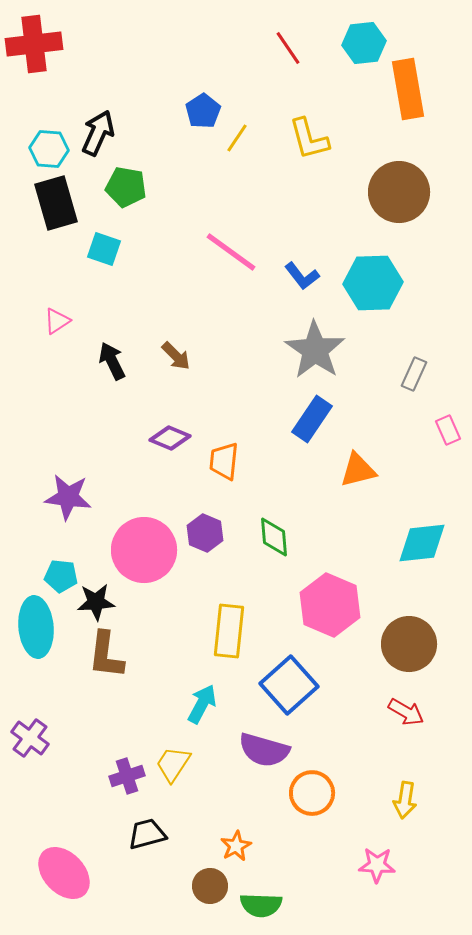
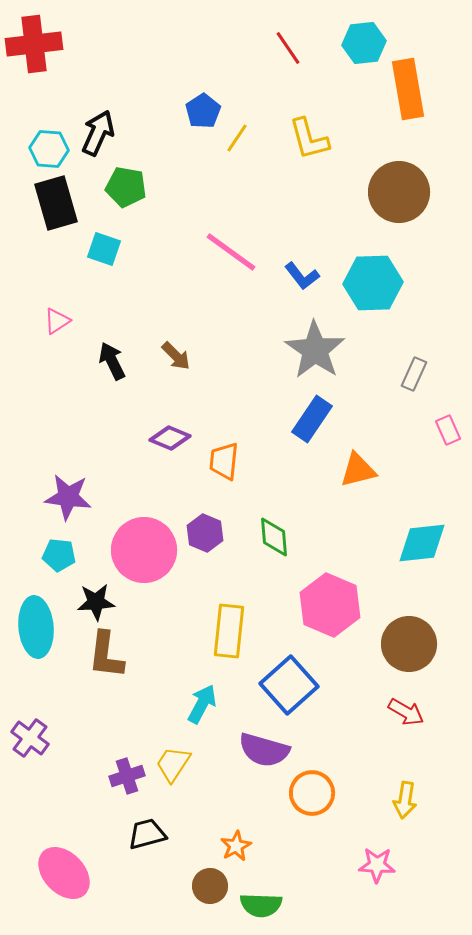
cyan pentagon at (61, 576): moved 2 px left, 21 px up
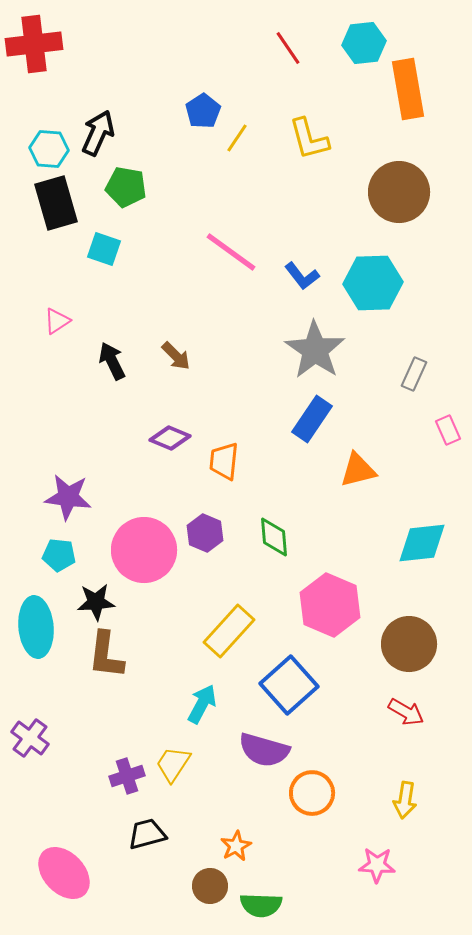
yellow rectangle at (229, 631): rotated 36 degrees clockwise
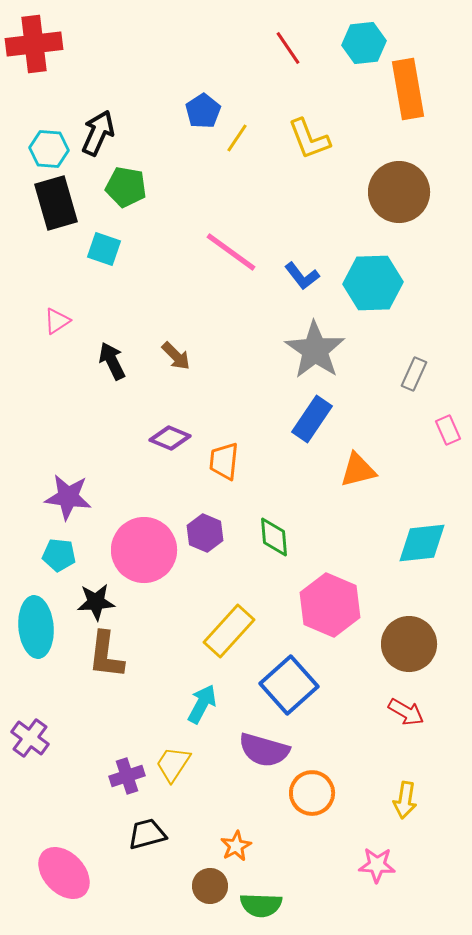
yellow L-shape at (309, 139): rotated 6 degrees counterclockwise
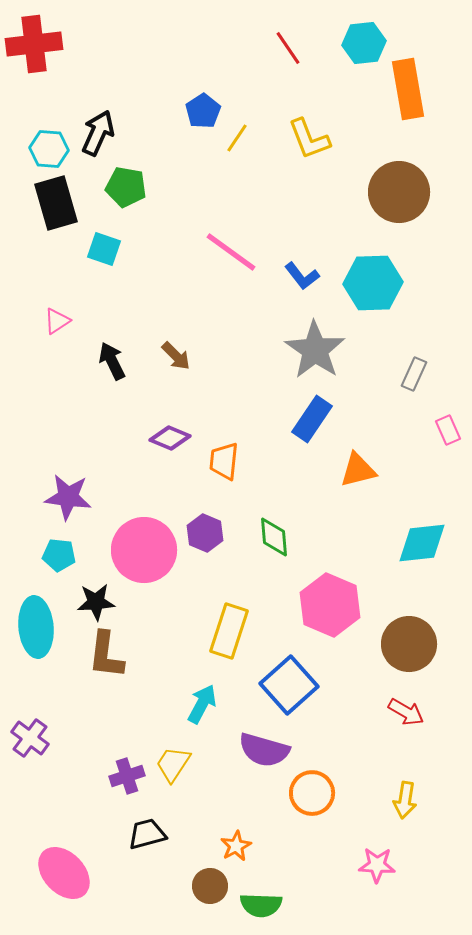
yellow rectangle at (229, 631): rotated 24 degrees counterclockwise
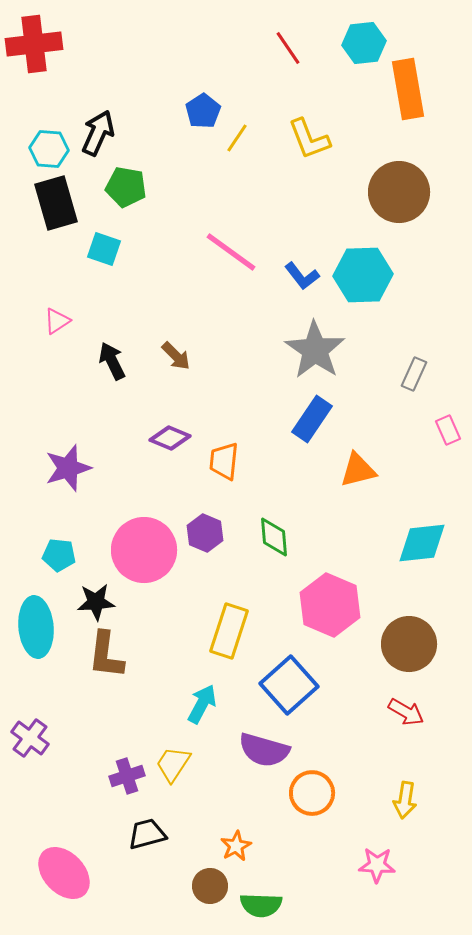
cyan hexagon at (373, 283): moved 10 px left, 8 px up
purple star at (68, 497): moved 29 px up; rotated 24 degrees counterclockwise
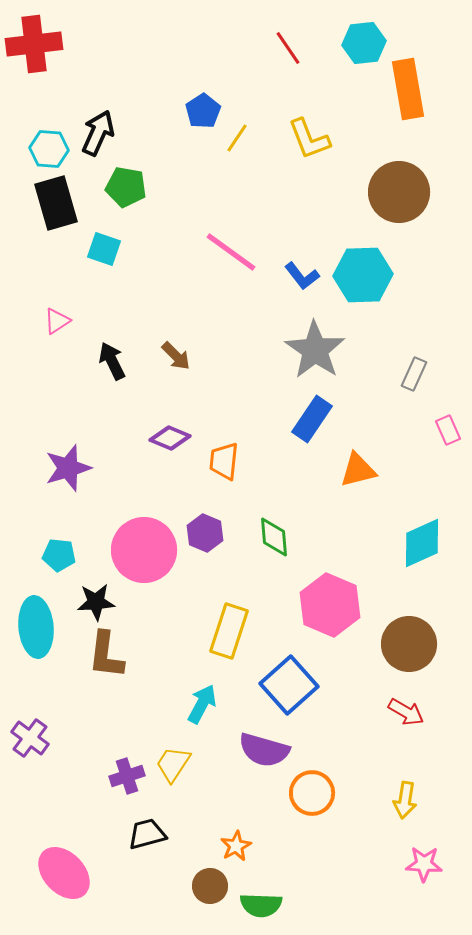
cyan diamond at (422, 543): rotated 18 degrees counterclockwise
pink star at (377, 865): moved 47 px right, 1 px up
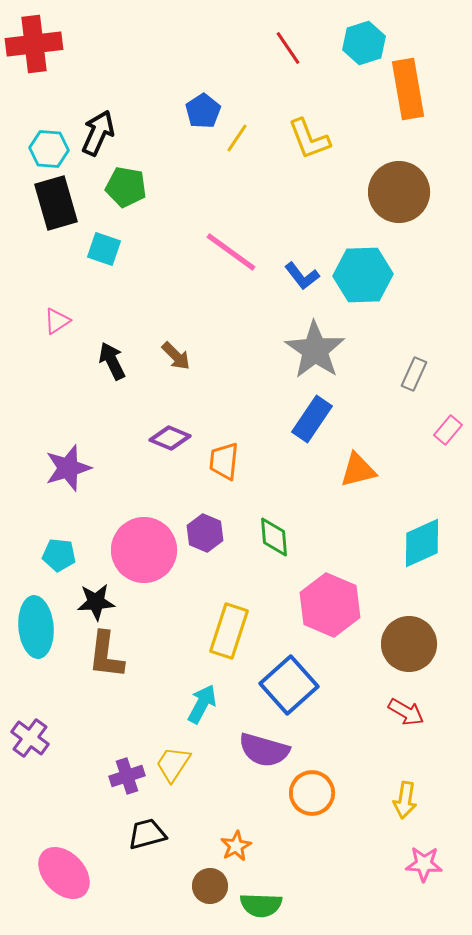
cyan hexagon at (364, 43): rotated 12 degrees counterclockwise
pink rectangle at (448, 430): rotated 64 degrees clockwise
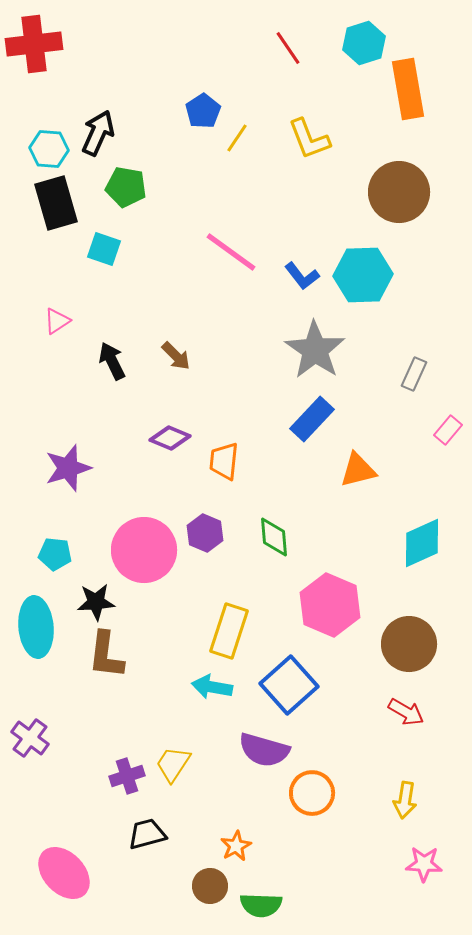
blue rectangle at (312, 419): rotated 9 degrees clockwise
cyan pentagon at (59, 555): moved 4 px left, 1 px up
cyan arrow at (202, 704): moved 10 px right, 17 px up; rotated 108 degrees counterclockwise
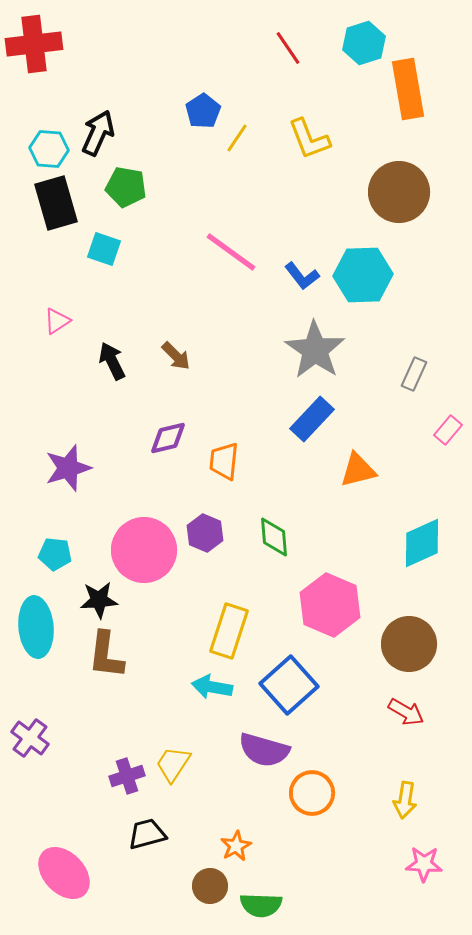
purple diamond at (170, 438): moved 2 px left; rotated 36 degrees counterclockwise
black star at (96, 602): moved 3 px right, 2 px up
